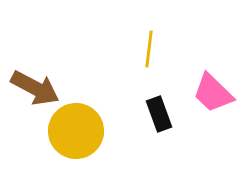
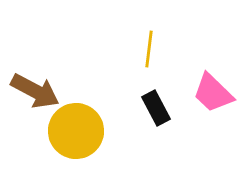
brown arrow: moved 3 px down
black rectangle: moved 3 px left, 6 px up; rotated 8 degrees counterclockwise
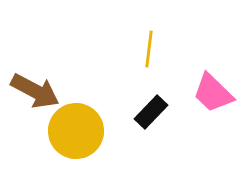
black rectangle: moved 5 px left, 4 px down; rotated 72 degrees clockwise
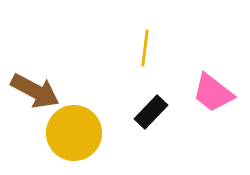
yellow line: moved 4 px left, 1 px up
pink trapezoid: rotated 6 degrees counterclockwise
yellow circle: moved 2 px left, 2 px down
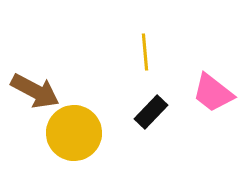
yellow line: moved 4 px down; rotated 12 degrees counterclockwise
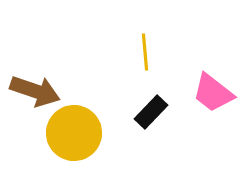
brown arrow: rotated 9 degrees counterclockwise
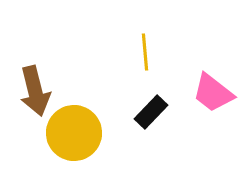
brown arrow: rotated 57 degrees clockwise
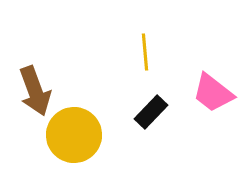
brown arrow: rotated 6 degrees counterclockwise
yellow circle: moved 2 px down
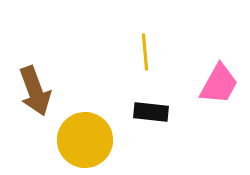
pink trapezoid: moved 6 px right, 9 px up; rotated 99 degrees counterclockwise
black rectangle: rotated 52 degrees clockwise
yellow circle: moved 11 px right, 5 px down
